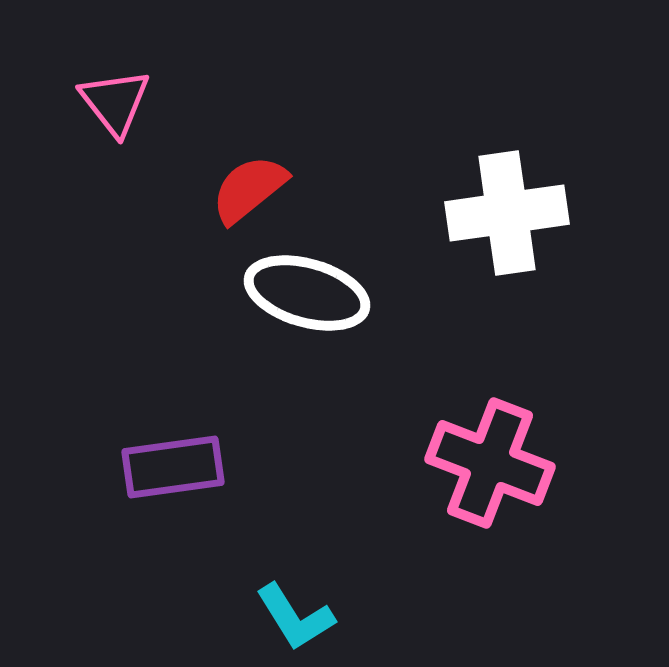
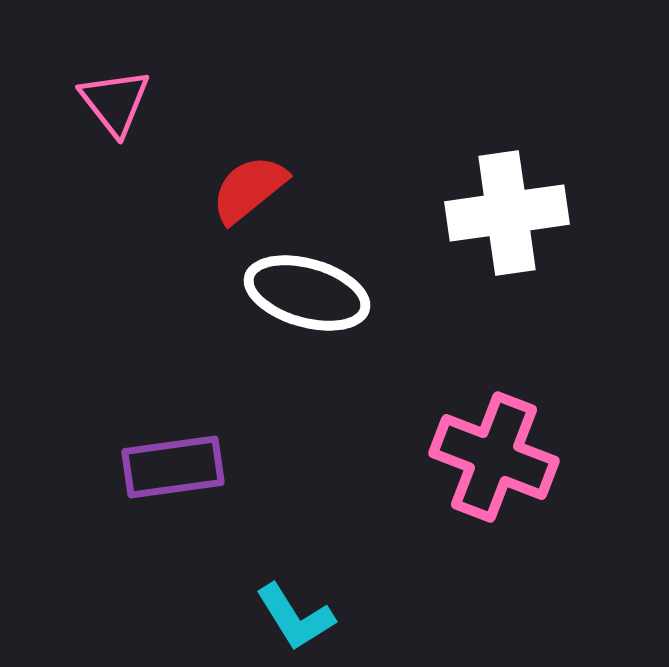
pink cross: moved 4 px right, 6 px up
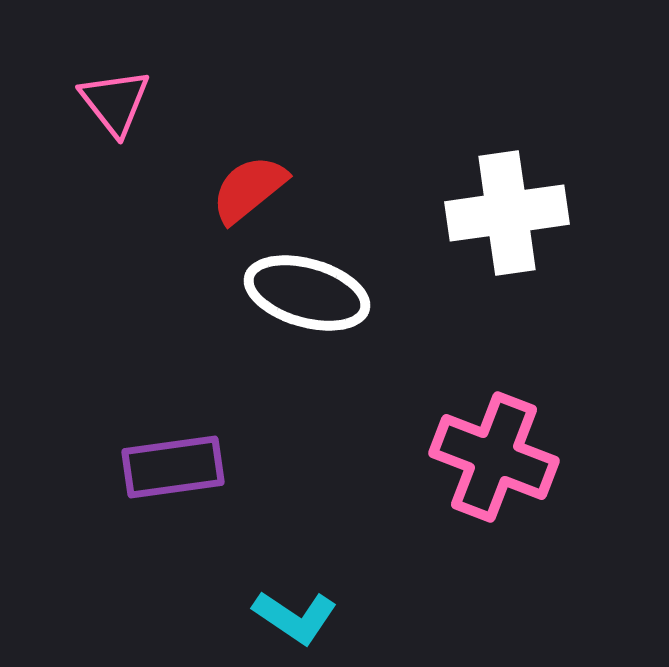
cyan L-shape: rotated 24 degrees counterclockwise
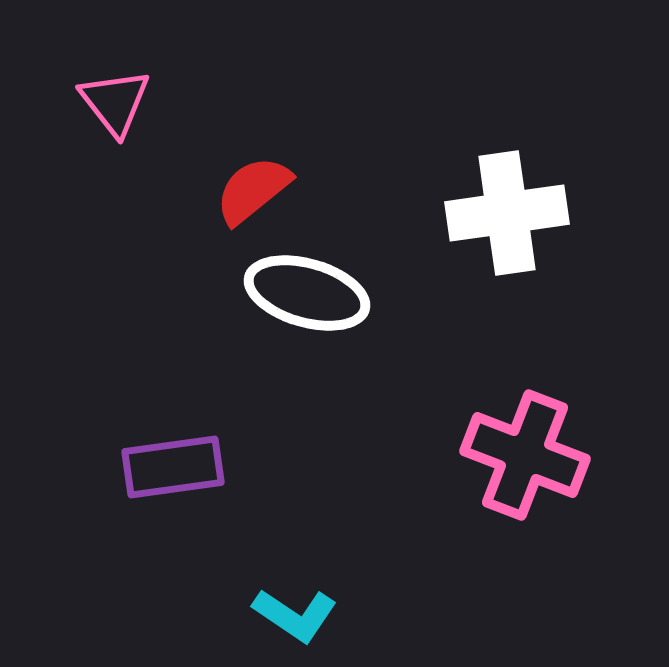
red semicircle: moved 4 px right, 1 px down
pink cross: moved 31 px right, 2 px up
cyan L-shape: moved 2 px up
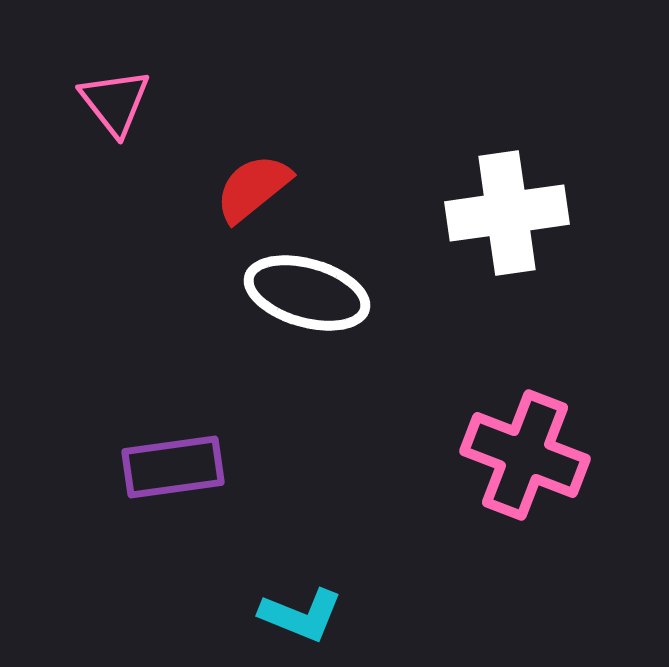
red semicircle: moved 2 px up
cyan L-shape: moved 6 px right; rotated 12 degrees counterclockwise
